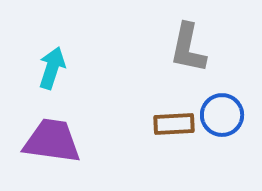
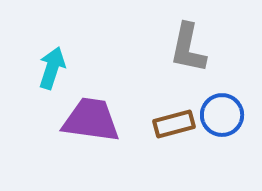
brown rectangle: rotated 12 degrees counterclockwise
purple trapezoid: moved 39 px right, 21 px up
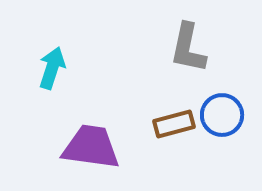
purple trapezoid: moved 27 px down
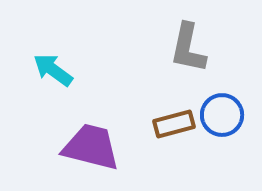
cyan arrow: moved 1 px right, 2 px down; rotated 72 degrees counterclockwise
purple trapezoid: rotated 6 degrees clockwise
